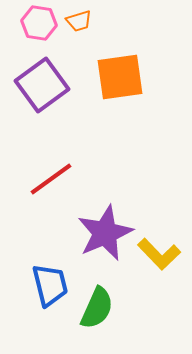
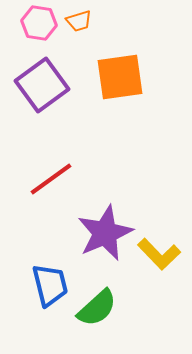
green semicircle: rotated 24 degrees clockwise
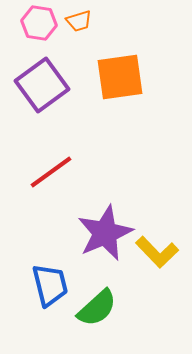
red line: moved 7 px up
yellow L-shape: moved 2 px left, 2 px up
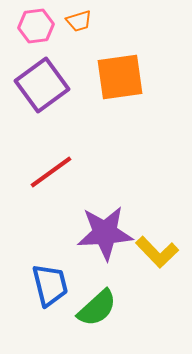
pink hexagon: moved 3 px left, 3 px down; rotated 16 degrees counterclockwise
purple star: rotated 20 degrees clockwise
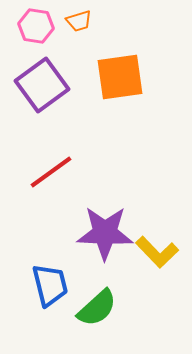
pink hexagon: rotated 16 degrees clockwise
purple star: rotated 6 degrees clockwise
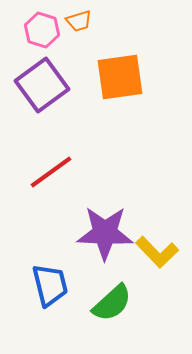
pink hexagon: moved 6 px right, 4 px down; rotated 8 degrees clockwise
green semicircle: moved 15 px right, 5 px up
